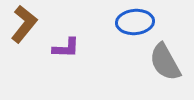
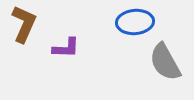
brown L-shape: rotated 15 degrees counterclockwise
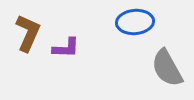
brown L-shape: moved 4 px right, 9 px down
gray semicircle: moved 2 px right, 6 px down
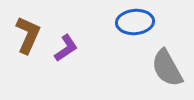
brown L-shape: moved 2 px down
purple L-shape: rotated 36 degrees counterclockwise
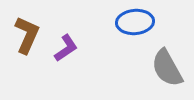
brown L-shape: moved 1 px left
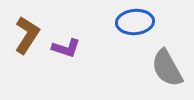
brown L-shape: rotated 9 degrees clockwise
purple L-shape: rotated 52 degrees clockwise
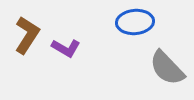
purple L-shape: rotated 12 degrees clockwise
gray semicircle: rotated 15 degrees counterclockwise
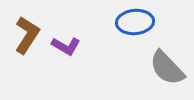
purple L-shape: moved 2 px up
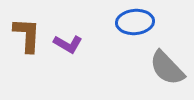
brown L-shape: rotated 30 degrees counterclockwise
purple L-shape: moved 2 px right, 2 px up
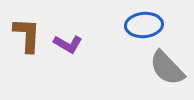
blue ellipse: moved 9 px right, 3 px down
